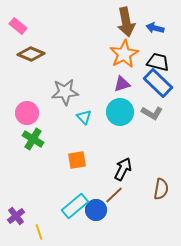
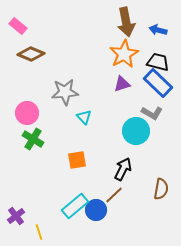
blue arrow: moved 3 px right, 2 px down
cyan circle: moved 16 px right, 19 px down
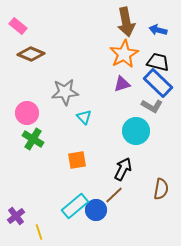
gray L-shape: moved 7 px up
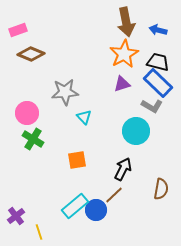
pink rectangle: moved 4 px down; rotated 60 degrees counterclockwise
